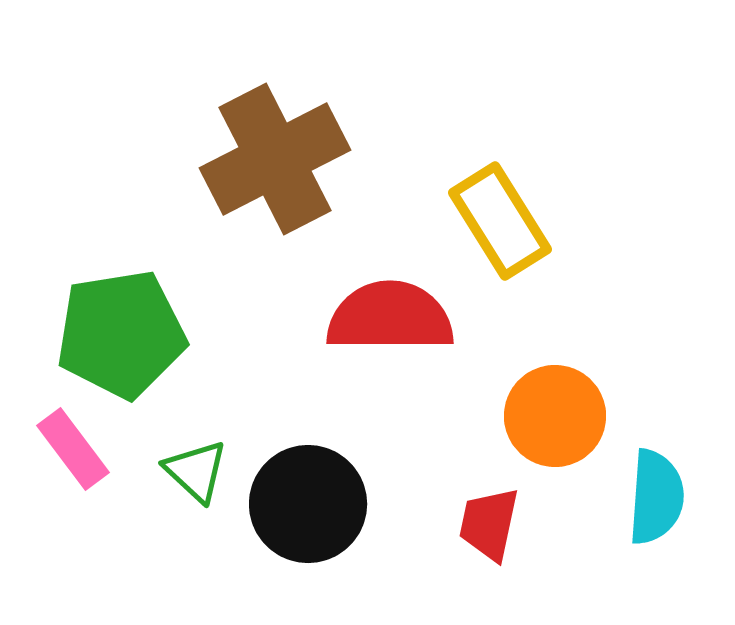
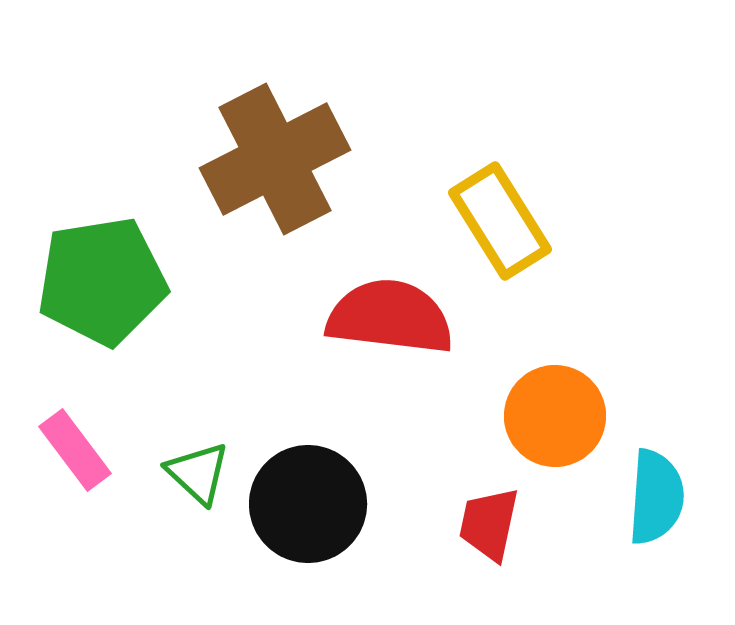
red semicircle: rotated 7 degrees clockwise
green pentagon: moved 19 px left, 53 px up
pink rectangle: moved 2 px right, 1 px down
green triangle: moved 2 px right, 2 px down
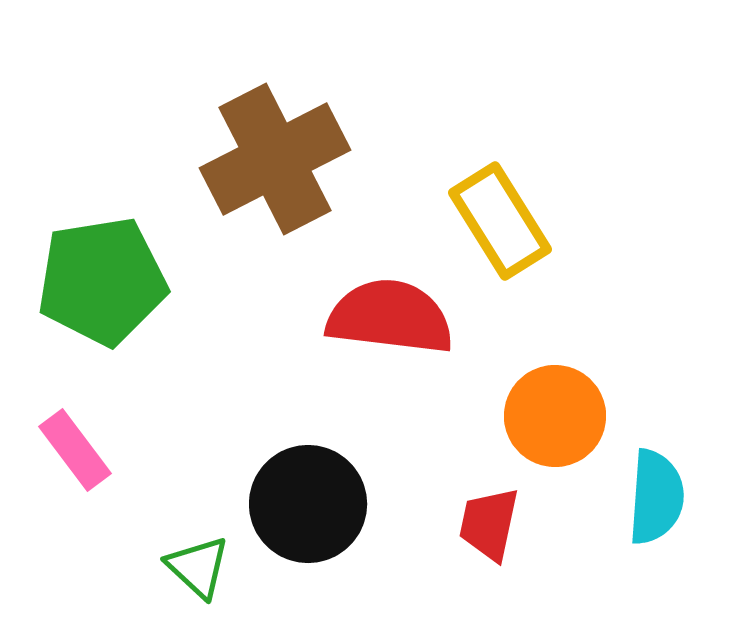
green triangle: moved 94 px down
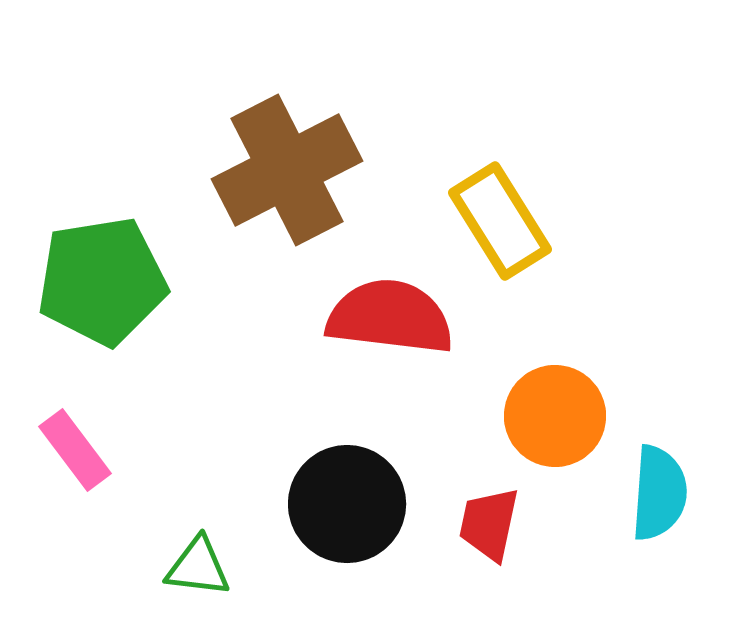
brown cross: moved 12 px right, 11 px down
cyan semicircle: moved 3 px right, 4 px up
black circle: moved 39 px right
green triangle: rotated 36 degrees counterclockwise
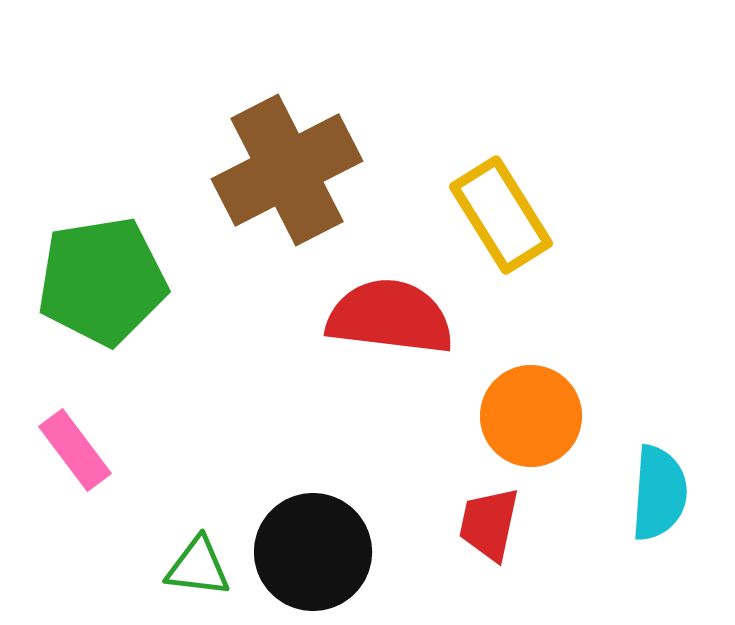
yellow rectangle: moved 1 px right, 6 px up
orange circle: moved 24 px left
black circle: moved 34 px left, 48 px down
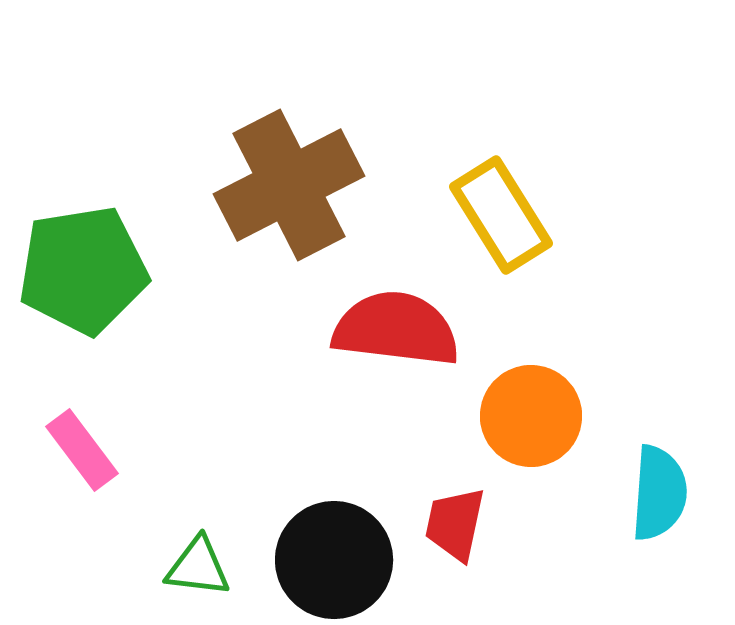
brown cross: moved 2 px right, 15 px down
green pentagon: moved 19 px left, 11 px up
red semicircle: moved 6 px right, 12 px down
pink rectangle: moved 7 px right
red trapezoid: moved 34 px left
black circle: moved 21 px right, 8 px down
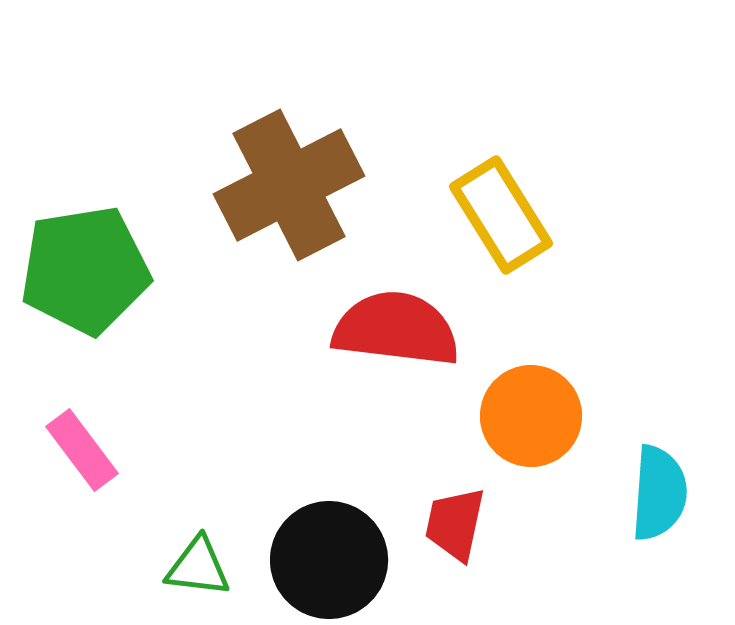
green pentagon: moved 2 px right
black circle: moved 5 px left
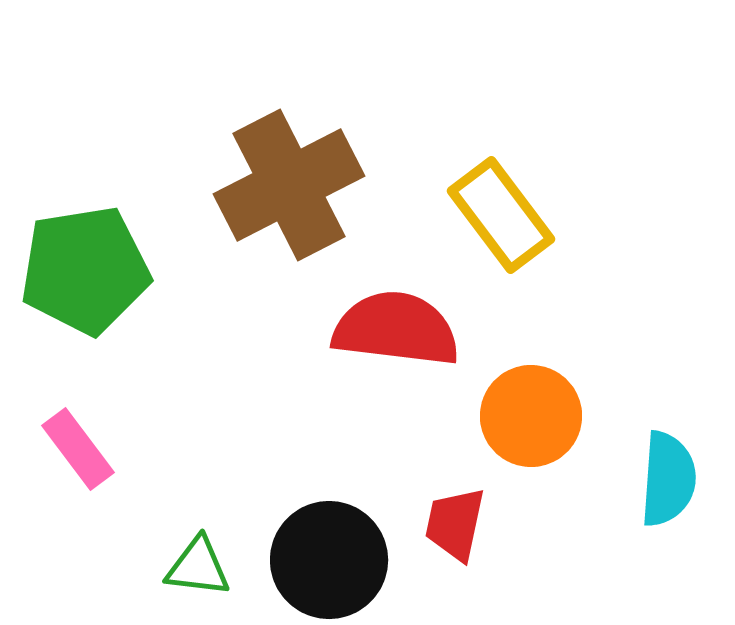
yellow rectangle: rotated 5 degrees counterclockwise
pink rectangle: moved 4 px left, 1 px up
cyan semicircle: moved 9 px right, 14 px up
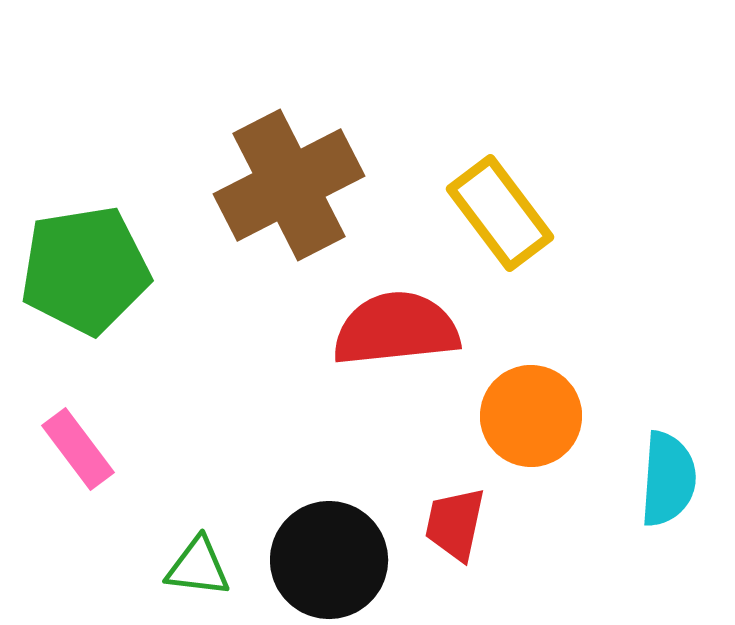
yellow rectangle: moved 1 px left, 2 px up
red semicircle: rotated 13 degrees counterclockwise
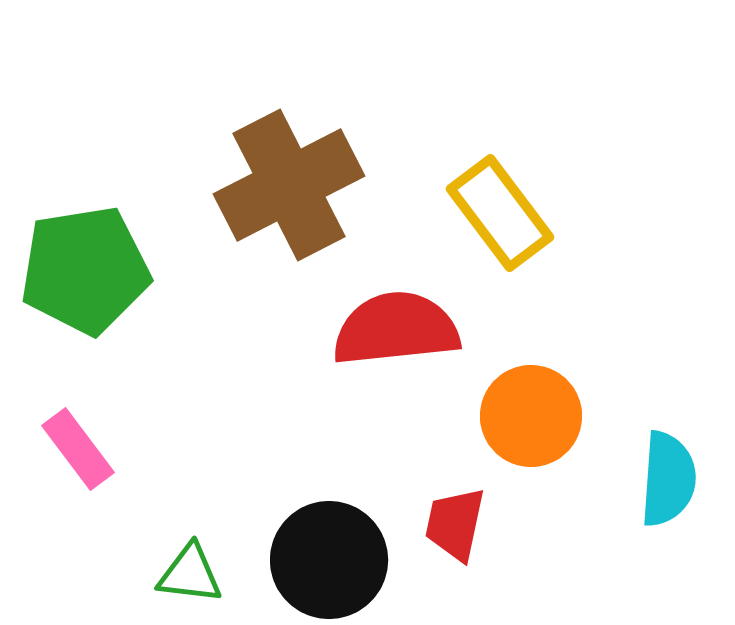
green triangle: moved 8 px left, 7 px down
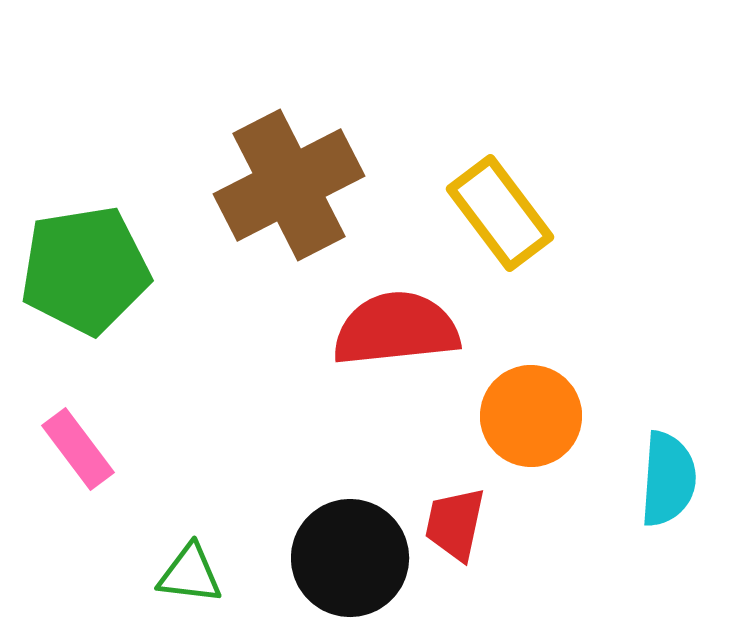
black circle: moved 21 px right, 2 px up
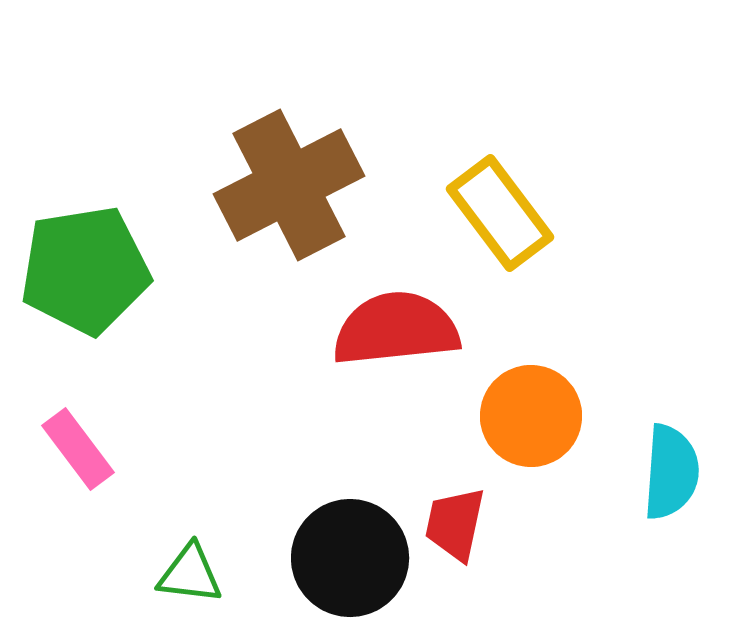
cyan semicircle: moved 3 px right, 7 px up
